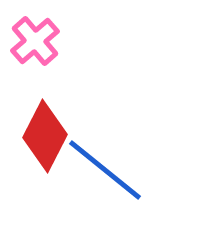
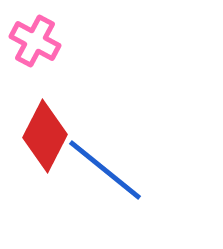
pink cross: rotated 21 degrees counterclockwise
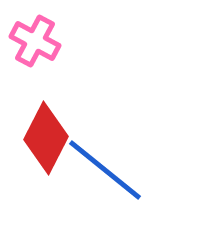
red diamond: moved 1 px right, 2 px down
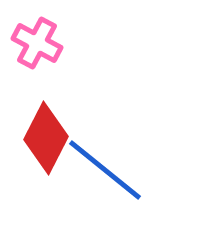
pink cross: moved 2 px right, 2 px down
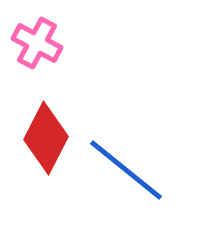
blue line: moved 21 px right
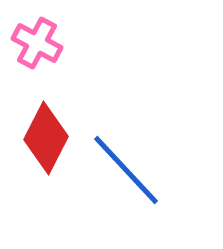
blue line: rotated 8 degrees clockwise
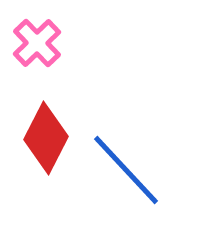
pink cross: rotated 18 degrees clockwise
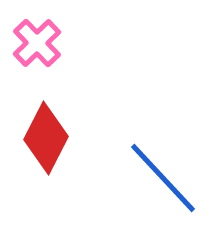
blue line: moved 37 px right, 8 px down
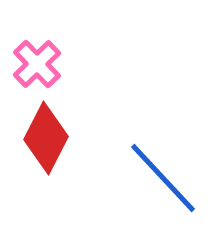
pink cross: moved 21 px down
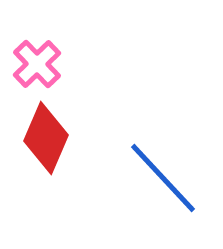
red diamond: rotated 4 degrees counterclockwise
